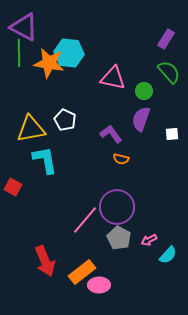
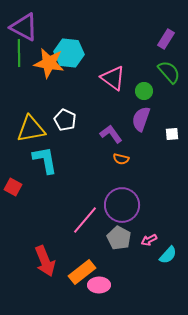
pink triangle: rotated 24 degrees clockwise
purple circle: moved 5 px right, 2 px up
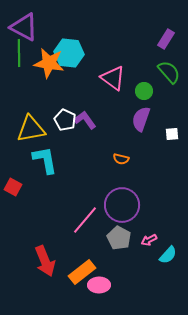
purple L-shape: moved 26 px left, 14 px up
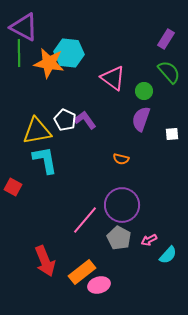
yellow triangle: moved 6 px right, 2 px down
pink ellipse: rotated 15 degrees counterclockwise
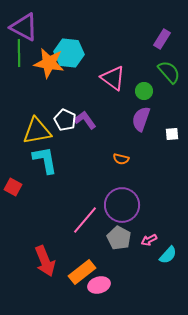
purple rectangle: moved 4 px left
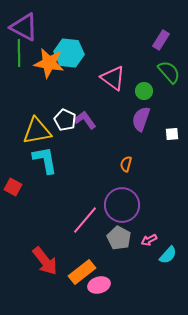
purple rectangle: moved 1 px left, 1 px down
orange semicircle: moved 5 px right, 5 px down; rotated 91 degrees clockwise
red arrow: rotated 16 degrees counterclockwise
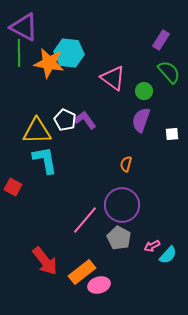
purple semicircle: moved 1 px down
yellow triangle: rotated 8 degrees clockwise
pink arrow: moved 3 px right, 6 px down
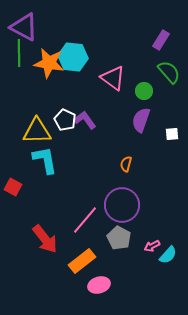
cyan hexagon: moved 4 px right, 4 px down
red arrow: moved 22 px up
orange rectangle: moved 11 px up
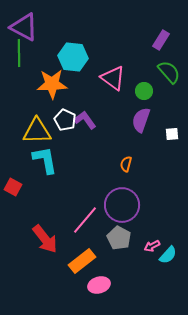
orange star: moved 3 px right, 21 px down; rotated 12 degrees counterclockwise
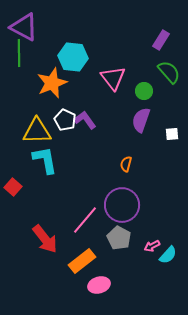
pink triangle: rotated 16 degrees clockwise
orange star: moved 1 px up; rotated 20 degrees counterclockwise
red square: rotated 12 degrees clockwise
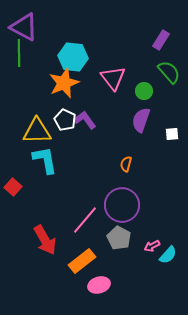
orange star: moved 12 px right
red arrow: moved 1 px down; rotated 8 degrees clockwise
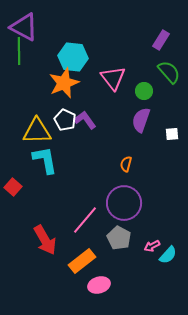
green line: moved 2 px up
purple circle: moved 2 px right, 2 px up
